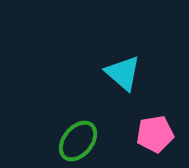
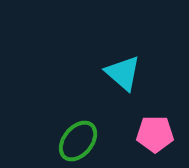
pink pentagon: rotated 9 degrees clockwise
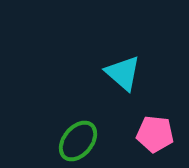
pink pentagon: rotated 6 degrees clockwise
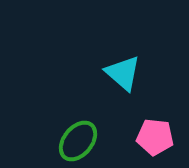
pink pentagon: moved 3 px down
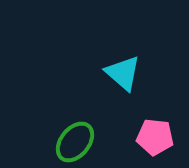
green ellipse: moved 3 px left, 1 px down
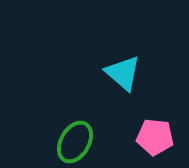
green ellipse: rotated 9 degrees counterclockwise
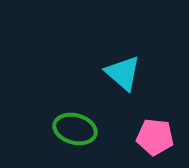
green ellipse: moved 13 px up; rotated 75 degrees clockwise
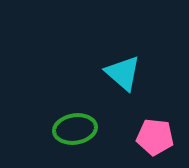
green ellipse: rotated 24 degrees counterclockwise
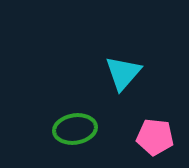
cyan triangle: rotated 30 degrees clockwise
